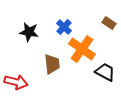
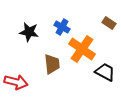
blue cross: moved 2 px left; rotated 14 degrees counterclockwise
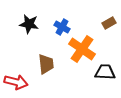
brown rectangle: rotated 64 degrees counterclockwise
black star: moved 8 px up
brown trapezoid: moved 6 px left
black trapezoid: rotated 25 degrees counterclockwise
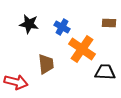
brown rectangle: rotated 32 degrees clockwise
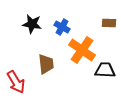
black star: moved 3 px right
orange cross: moved 1 px down
black trapezoid: moved 2 px up
red arrow: rotated 45 degrees clockwise
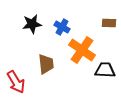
black star: rotated 18 degrees counterclockwise
